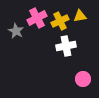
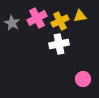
gray star: moved 4 px left, 8 px up
white cross: moved 7 px left, 2 px up
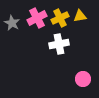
yellow cross: moved 3 px up
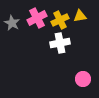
yellow cross: moved 2 px down
white cross: moved 1 px right, 1 px up
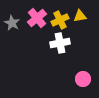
pink cross: rotated 12 degrees counterclockwise
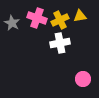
pink cross: rotated 30 degrees counterclockwise
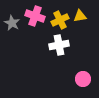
pink cross: moved 2 px left, 2 px up
white cross: moved 1 px left, 2 px down
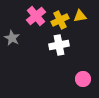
pink cross: moved 1 px right; rotated 30 degrees clockwise
gray star: moved 15 px down
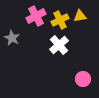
pink cross: rotated 12 degrees clockwise
white cross: rotated 30 degrees counterclockwise
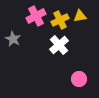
gray star: moved 1 px right, 1 px down
pink circle: moved 4 px left
